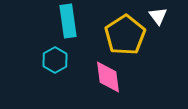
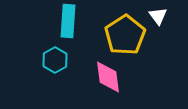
cyan rectangle: rotated 12 degrees clockwise
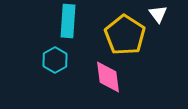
white triangle: moved 2 px up
yellow pentagon: rotated 6 degrees counterclockwise
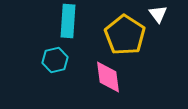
cyan hexagon: rotated 15 degrees clockwise
